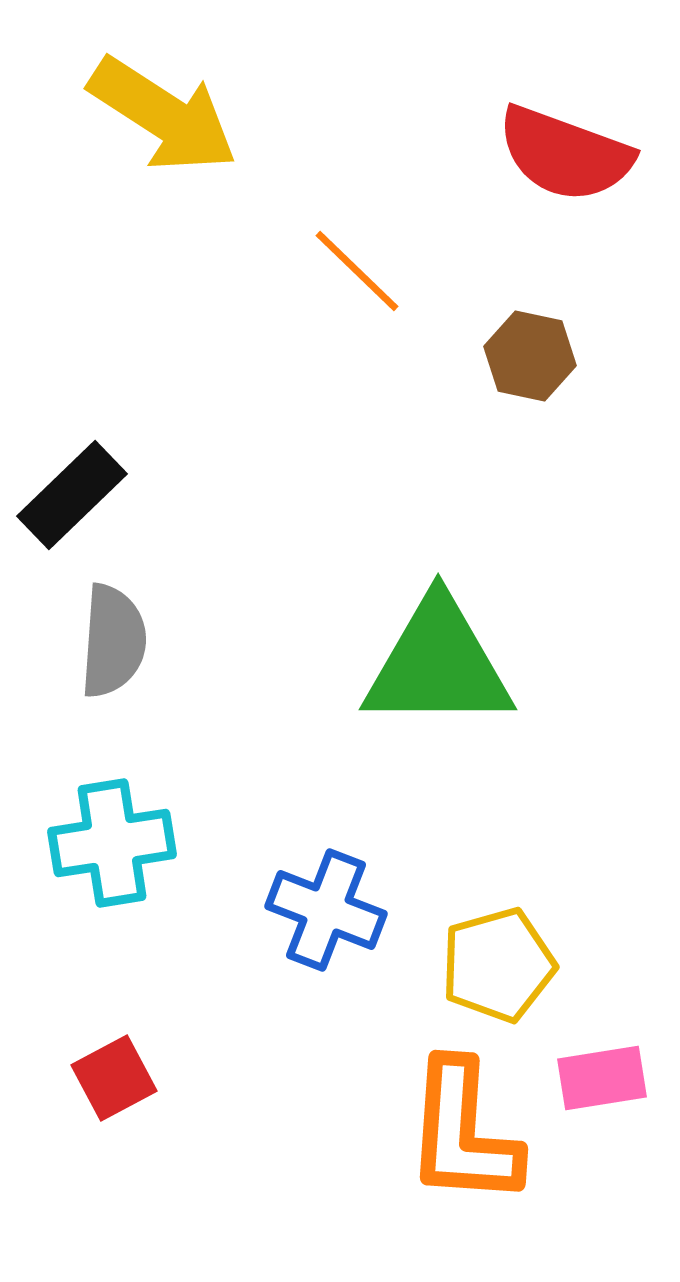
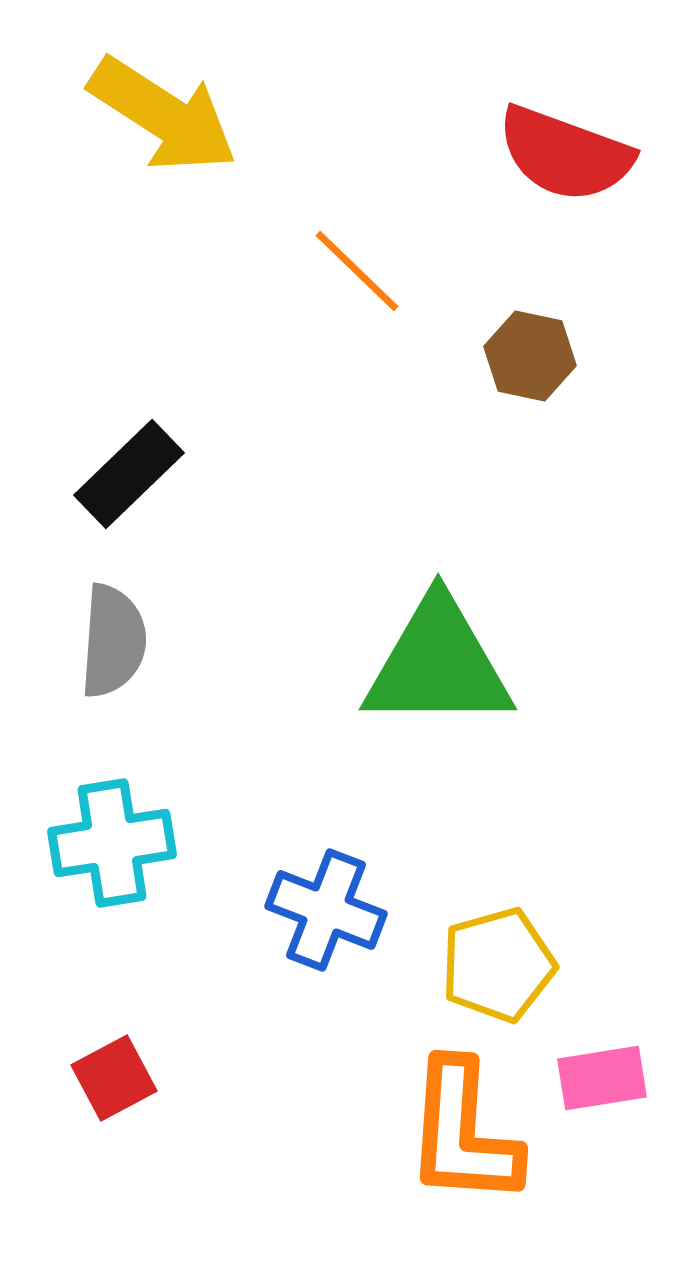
black rectangle: moved 57 px right, 21 px up
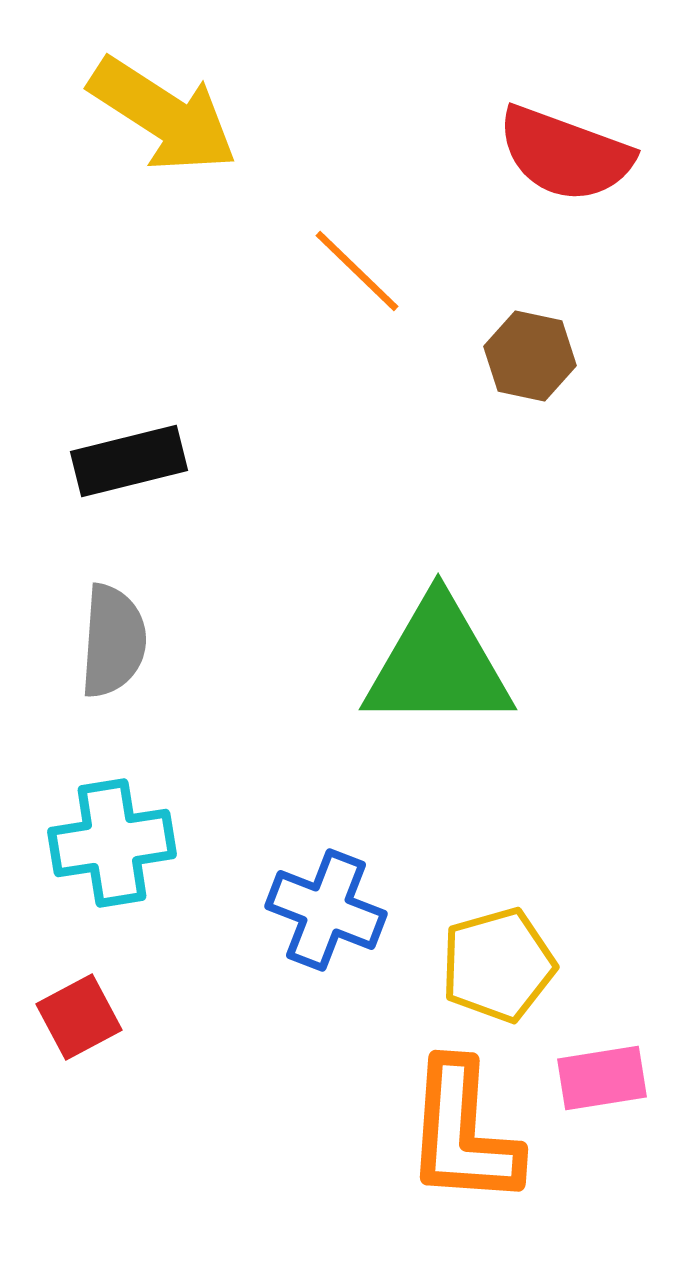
black rectangle: moved 13 px up; rotated 30 degrees clockwise
red square: moved 35 px left, 61 px up
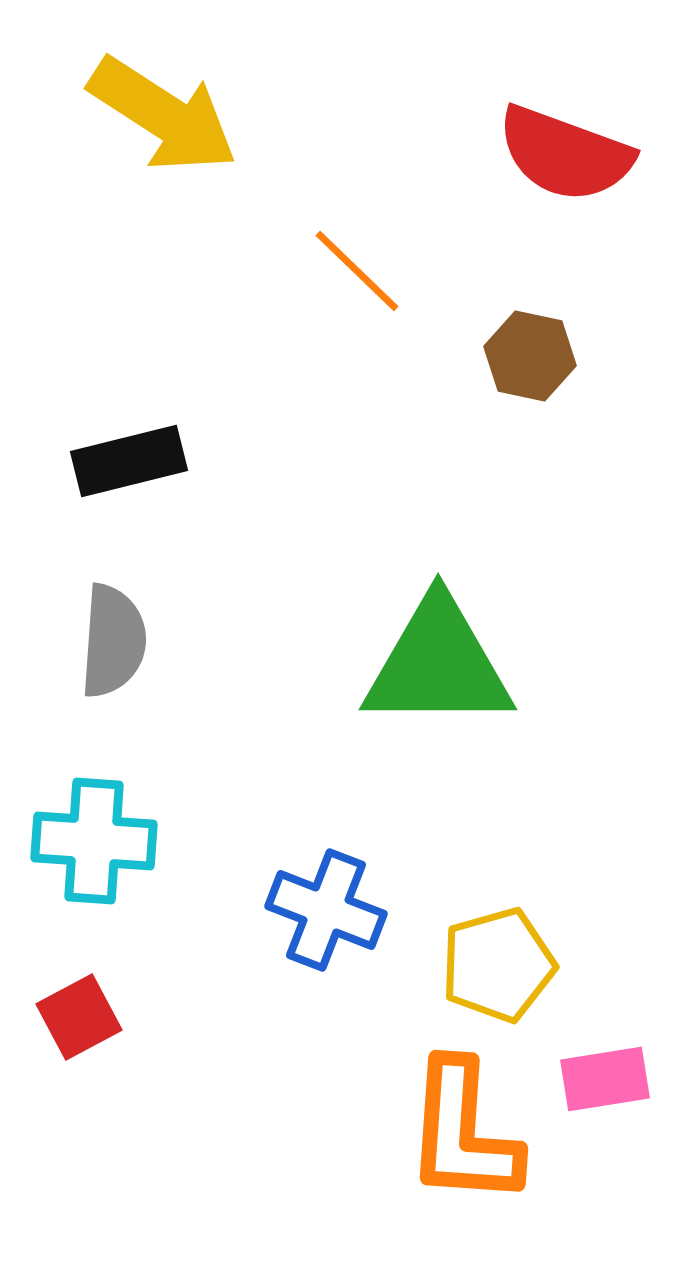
cyan cross: moved 18 px left, 2 px up; rotated 13 degrees clockwise
pink rectangle: moved 3 px right, 1 px down
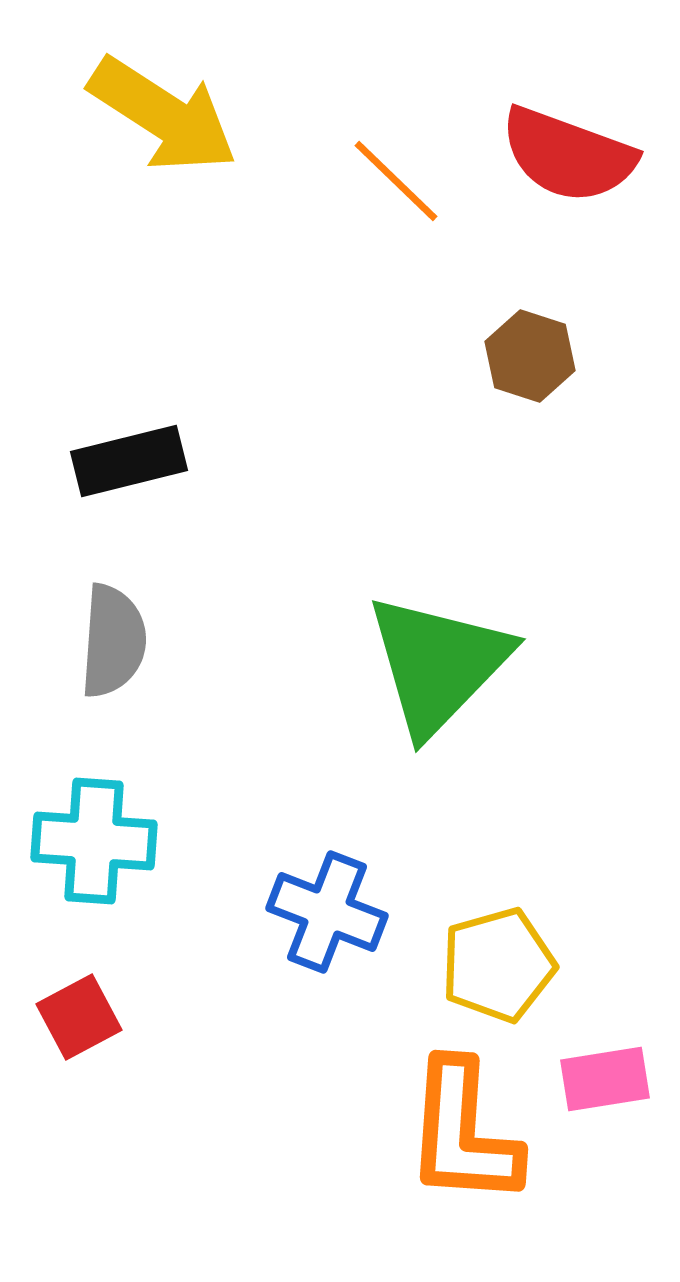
red semicircle: moved 3 px right, 1 px down
orange line: moved 39 px right, 90 px up
brown hexagon: rotated 6 degrees clockwise
green triangle: rotated 46 degrees counterclockwise
blue cross: moved 1 px right, 2 px down
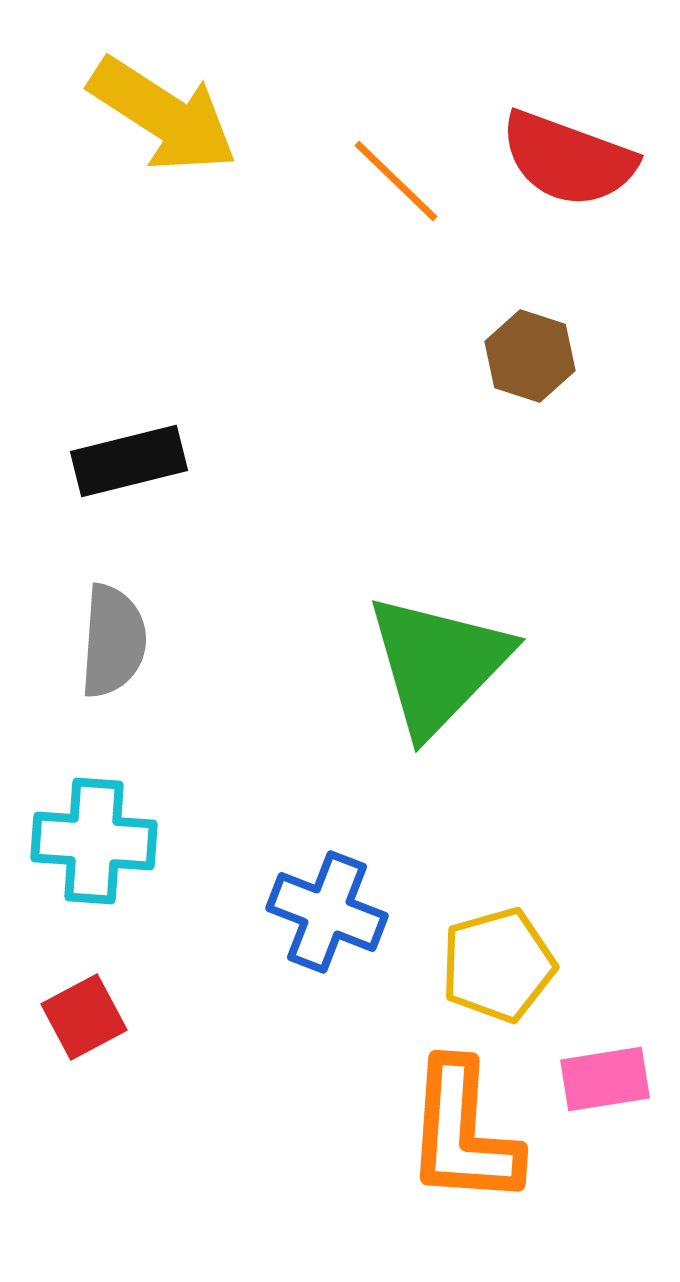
red semicircle: moved 4 px down
red square: moved 5 px right
